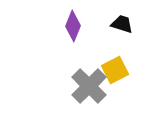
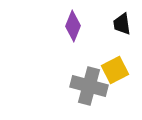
black trapezoid: rotated 115 degrees counterclockwise
gray cross: rotated 30 degrees counterclockwise
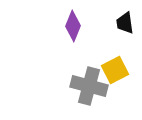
black trapezoid: moved 3 px right, 1 px up
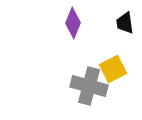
purple diamond: moved 3 px up
yellow square: moved 2 px left, 1 px up
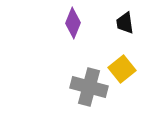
yellow square: moved 9 px right; rotated 12 degrees counterclockwise
gray cross: moved 1 px down
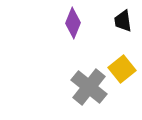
black trapezoid: moved 2 px left, 2 px up
gray cross: rotated 24 degrees clockwise
